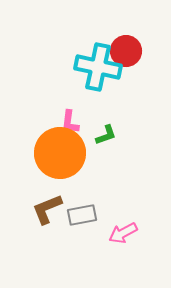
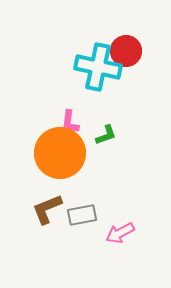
pink arrow: moved 3 px left
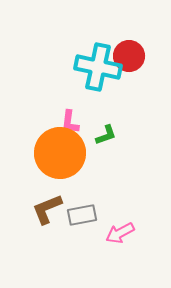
red circle: moved 3 px right, 5 px down
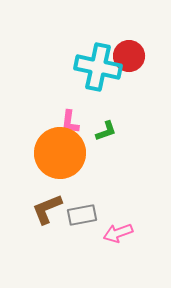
green L-shape: moved 4 px up
pink arrow: moved 2 px left; rotated 8 degrees clockwise
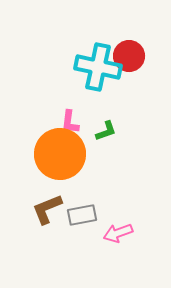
orange circle: moved 1 px down
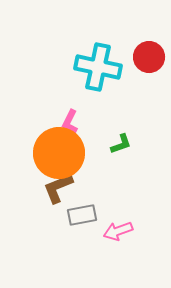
red circle: moved 20 px right, 1 px down
pink L-shape: rotated 20 degrees clockwise
green L-shape: moved 15 px right, 13 px down
orange circle: moved 1 px left, 1 px up
brown L-shape: moved 11 px right, 21 px up
pink arrow: moved 2 px up
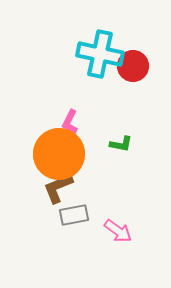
red circle: moved 16 px left, 9 px down
cyan cross: moved 2 px right, 13 px up
green L-shape: rotated 30 degrees clockwise
orange circle: moved 1 px down
gray rectangle: moved 8 px left
pink arrow: rotated 124 degrees counterclockwise
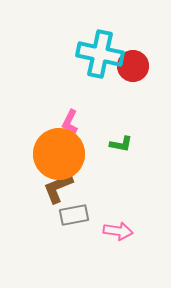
pink arrow: rotated 28 degrees counterclockwise
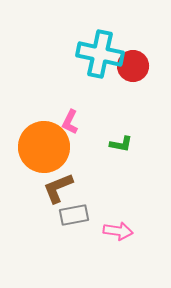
orange circle: moved 15 px left, 7 px up
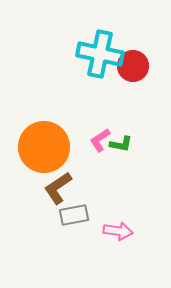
pink L-shape: moved 30 px right, 18 px down; rotated 30 degrees clockwise
brown L-shape: rotated 12 degrees counterclockwise
